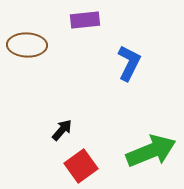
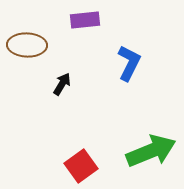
black arrow: moved 46 px up; rotated 10 degrees counterclockwise
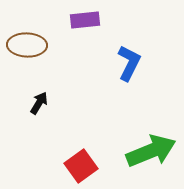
black arrow: moved 23 px left, 19 px down
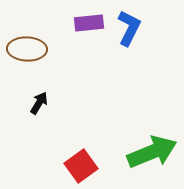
purple rectangle: moved 4 px right, 3 px down
brown ellipse: moved 4 px down
blue L-shape: moved 35 px up
green arrow: moved 1 px right, 1 px down
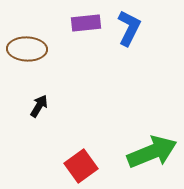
purple rectangle: moved 3 px left
black arrow: moved 3 px down
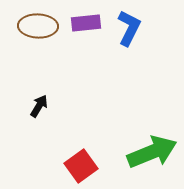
brown ellipse: moved 11 px right, 23 px up
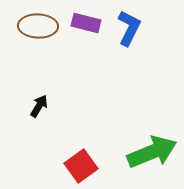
purple rectangle: rotated 20 degrees clockwise
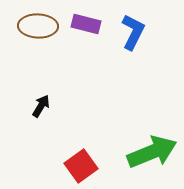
purple rectangle: moved 1 px down
blue L-shape: moved 4 px right, 4 px down
black arrow: moved 2 px right
